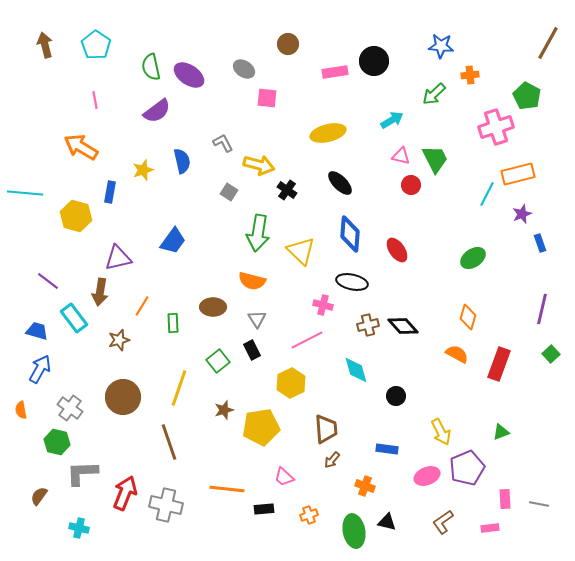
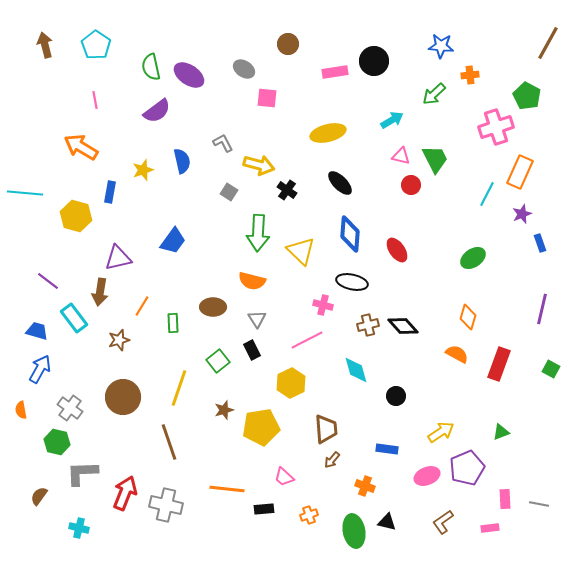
orange rectangle at (518, 174): moved 2 px right, 2 px up; rotated 52 degrees counterclockwise
green arrow at (258, 233): rotated 6 degrees counterclockwise
green square at (551, 354): moved 15 px down; rotated 18 degrees counterclockwise
yellow arrow at (441, 432): rotated 96 degrees counterclockwise
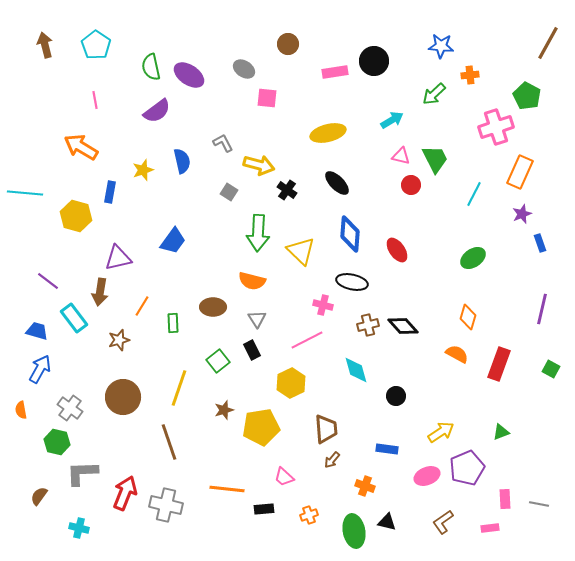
black ellipse at (340, 183): moved 3 px left
cyan line at (487, 194): moved 13 px left
